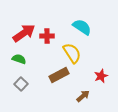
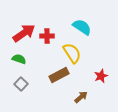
brown arrow: moved 2 px left, 1 px down
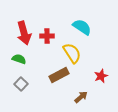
red arrow: rotated 110 degrees clockwise
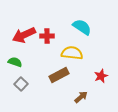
red arrow: moved 2 px down; rotated 80 degrees clockwise
yellow semicircle: rotated 50 degrees counterclockwise
green semicircle: moved 4 px left, 3 px down
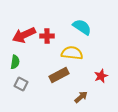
green semicircle: rotated 80 degrees clockwise
gray square: rotated 16 degrees counterclockwise
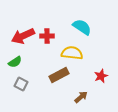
red arrow: moved 1 px left, 1 px down
green semicircle: rotated 48 degrees clockwise
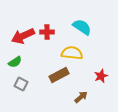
red cross: moved 4 px up
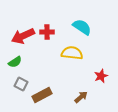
brown rectangle: moved 17 px left, 20 px down
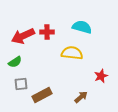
cyan semicircle: rotated 18 degrees counterclockwise
gray square: rotated 32 degrees counterclockwise
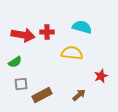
red arrow: moved 1 px up; rotated 145 degrees counterclockwise
brown arrow: moved 2 px left, 2 px up
